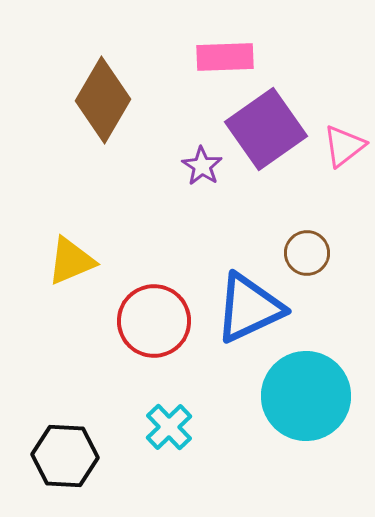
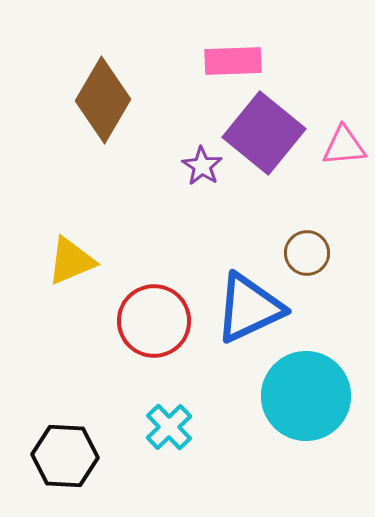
pink rectangle: moved 8 px right, 4 px down
purple square: moved 2 px left, 4 px down; rotated 16 degrees counterclockwise
pink triangle: rotated 33 degrees clockwise
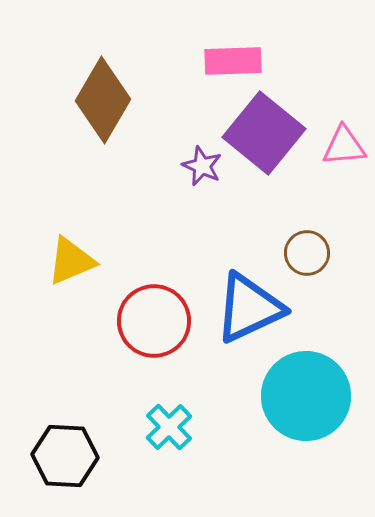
purple star: rotated 9 degrees counterclockwise
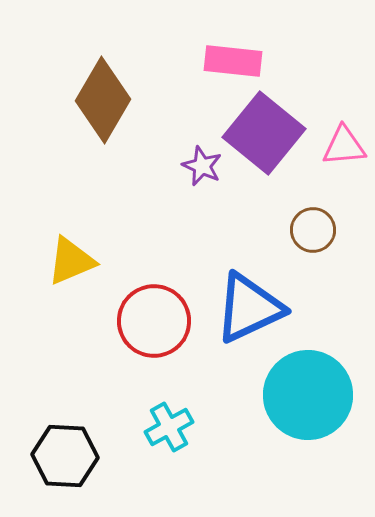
pink rectangle: rotated 8 degrees clockwise
brown circle: moved 6 px right, 23 px up
cyan circle: moved 2 px right, 1 px up
cyan cross: rotated 15 degrees clockwise
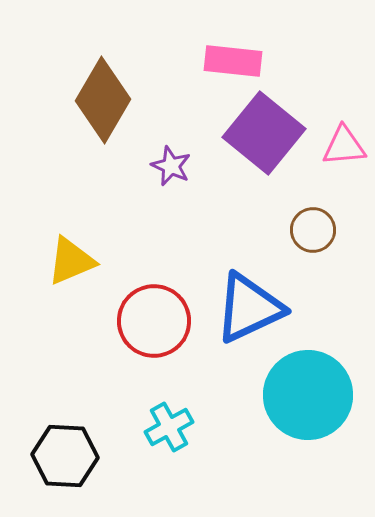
purple star: moved 31 px left
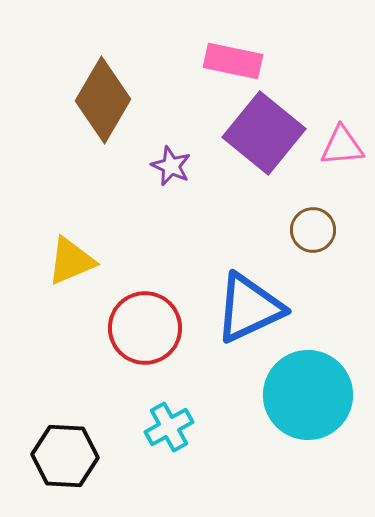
pink rectangle: rotated 6 degrees clockwise
pink triangle: moved 2 px left
red circle: moved 9 px left, 7 px down
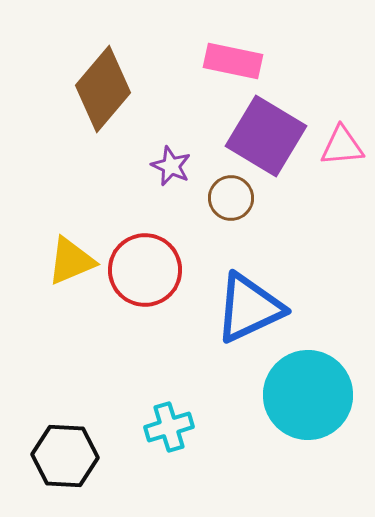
brown diamond: moved 11 px up; rotated 10 degrees clockwise
purple square: moved 2 px right, 3 px down; rotated 8 degrees counterclockwise
brown circle: moved 82 px left, 32 px up
red circle: moved 58 px up
cyan cross: rotated 12 degrees clockwise
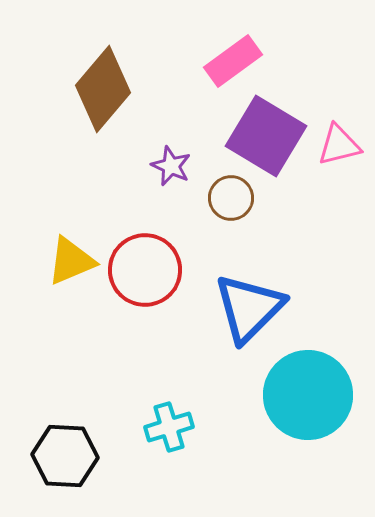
pink rectangle: rotated 48 degrees counterclockwise
pink triangle: moved 3 px left, 1 px up; rotated 9 degrees counterclockwise
blue triangle: rotated 20 degrees counterclockwise
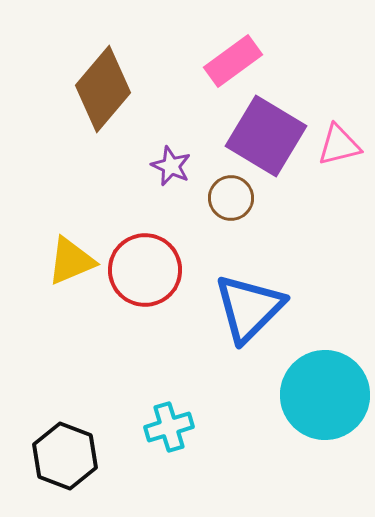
cyan circle: moved 17 px right
black hexagon: rotated 18 degrees clockwise
